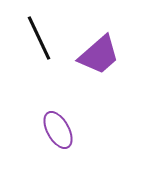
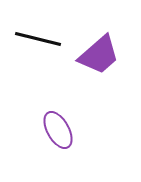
black line: moved 1 px left, 1 px down; rotated 51 degrees counterclockwise
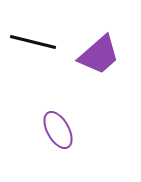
black line: moved 5 px left, 3 px down
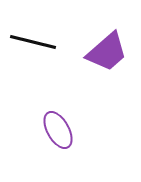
purple trapezoid: moved 8 px right, 3 px up
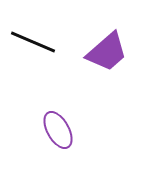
black line: rotated 9 degrees clockwise
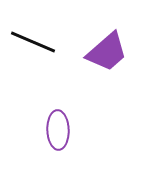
purple ellipse: rotated 27 degrees clockwise
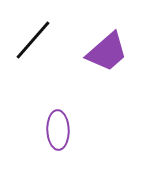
black line: moved 2 px up; rotated 72 degrees counterclockwise
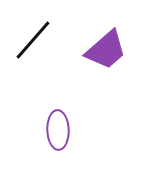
purple trapezoid: moved 1 px left, 2 px up
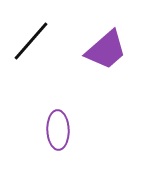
black line: moved 2 px left, 1 px down
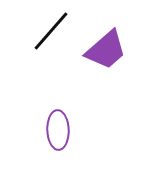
black line: moved 20 px right, 10 px up
